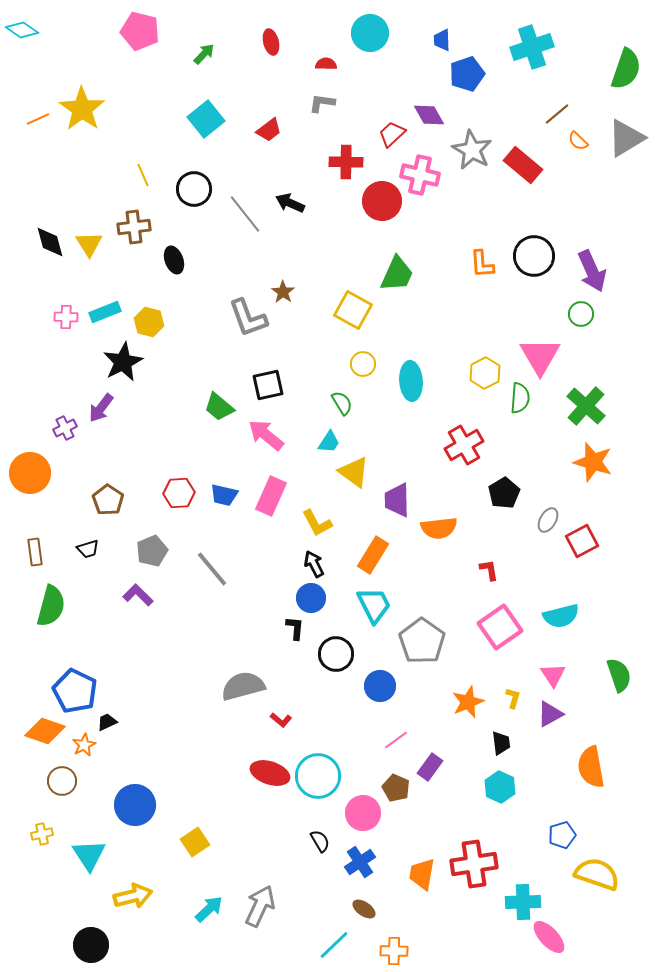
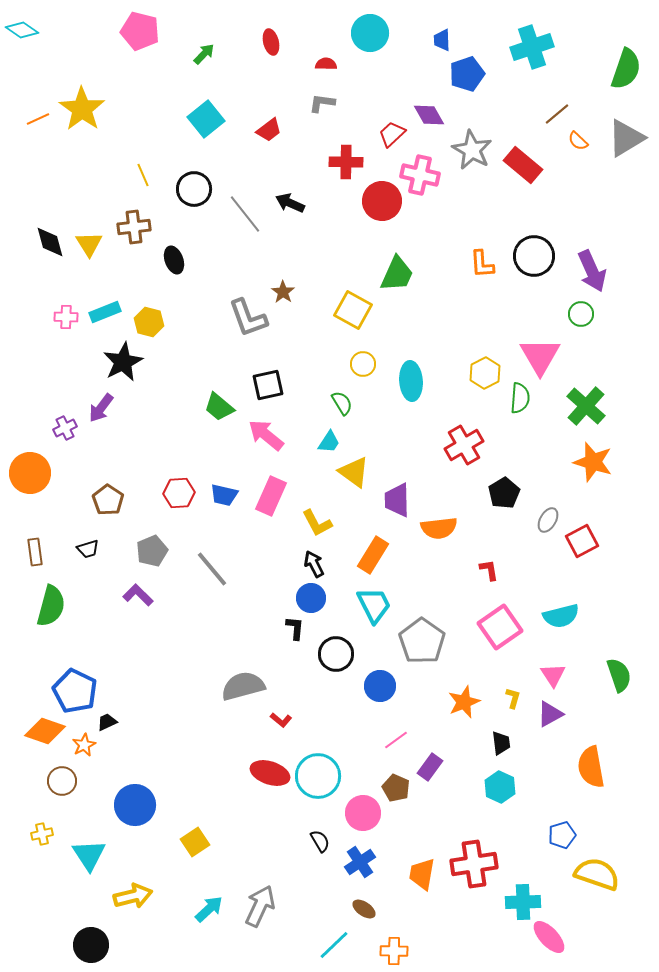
orange star at (468, 702): moved 4 px left
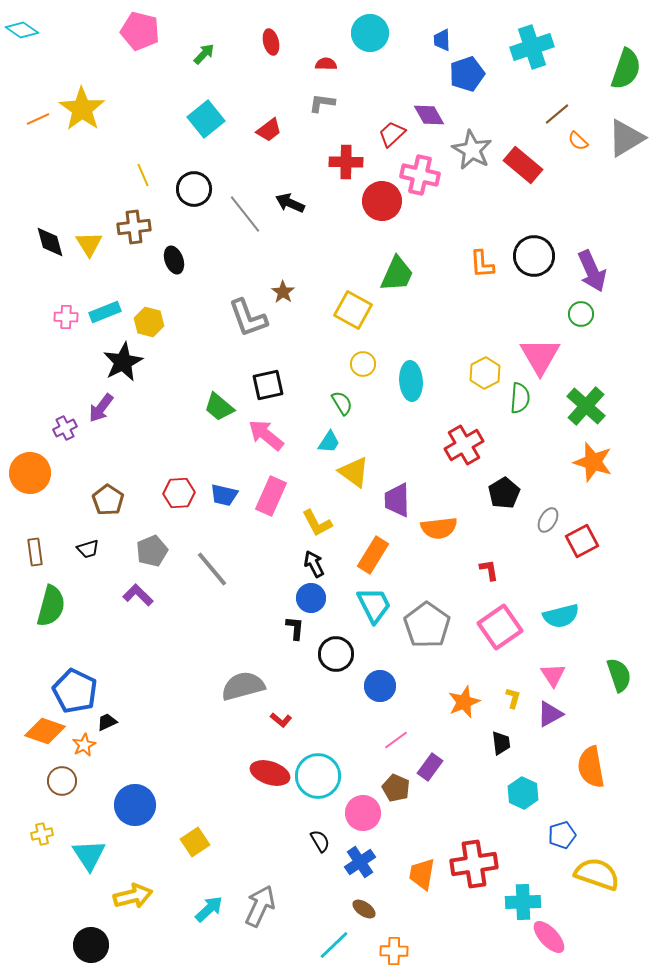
gray pentagon at (422, 641): moved 5 px right, 16 px up
cyan hexagon at (500, 787): moved 23 px right, 6 px down
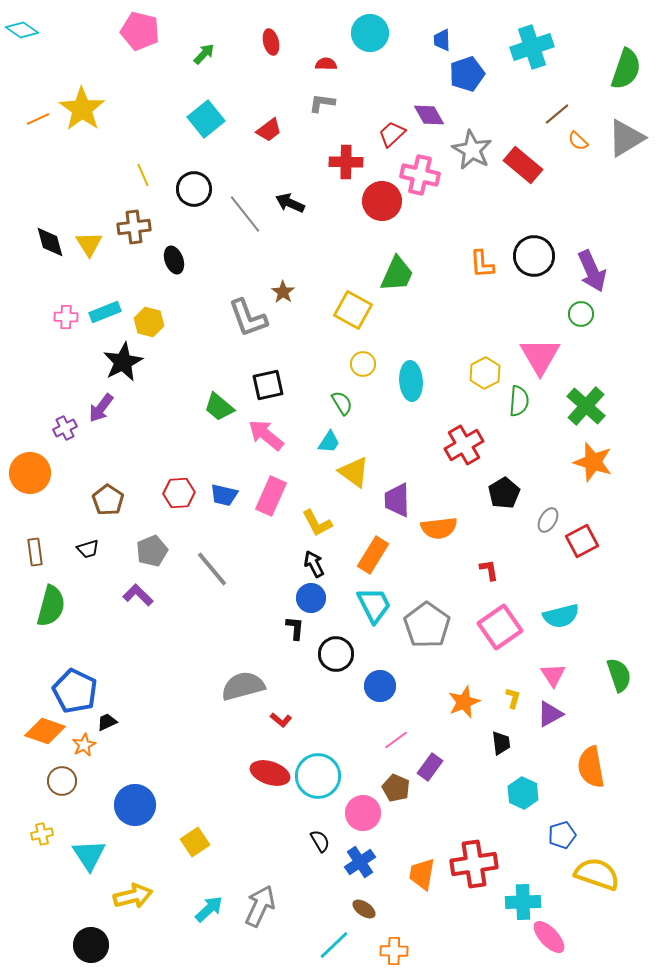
green semicircle at (520, 398): moved 1 px left, 3 px down
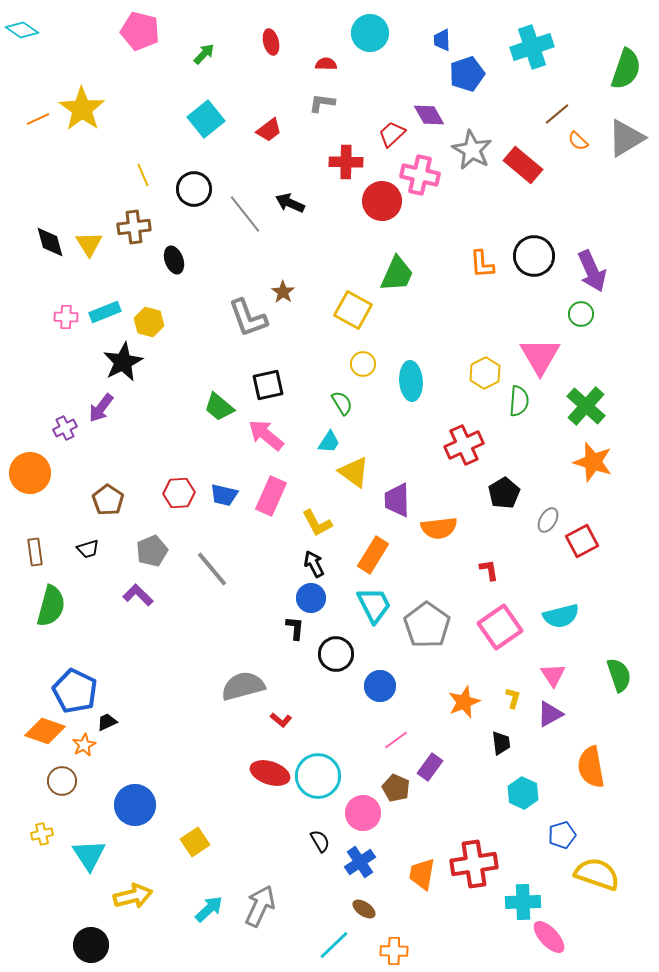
red cross at (464, 445): rotated 6 degrees clockwise
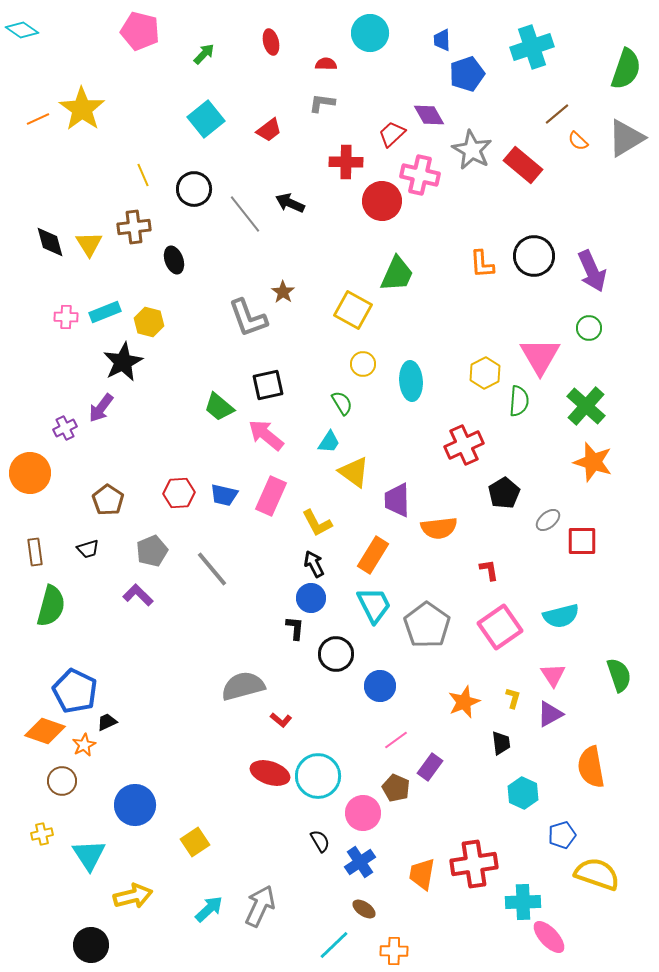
green circle at (581, 314): moved 8 px right, 14 px down
gray ellipse at (548, 520): rotated 20 degrees clockwise
red square at (582, 541): rotated 28 degrees clockwise
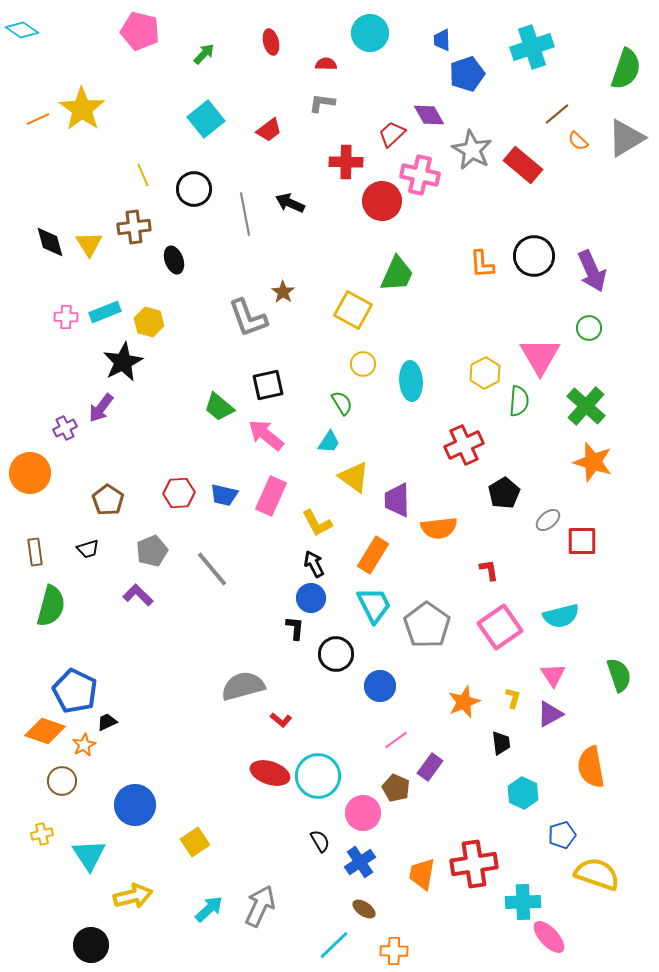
gray line at (245, 214): rotated 27 degrees clockwise
yellow triangle at (354, 472): moved 5 px down
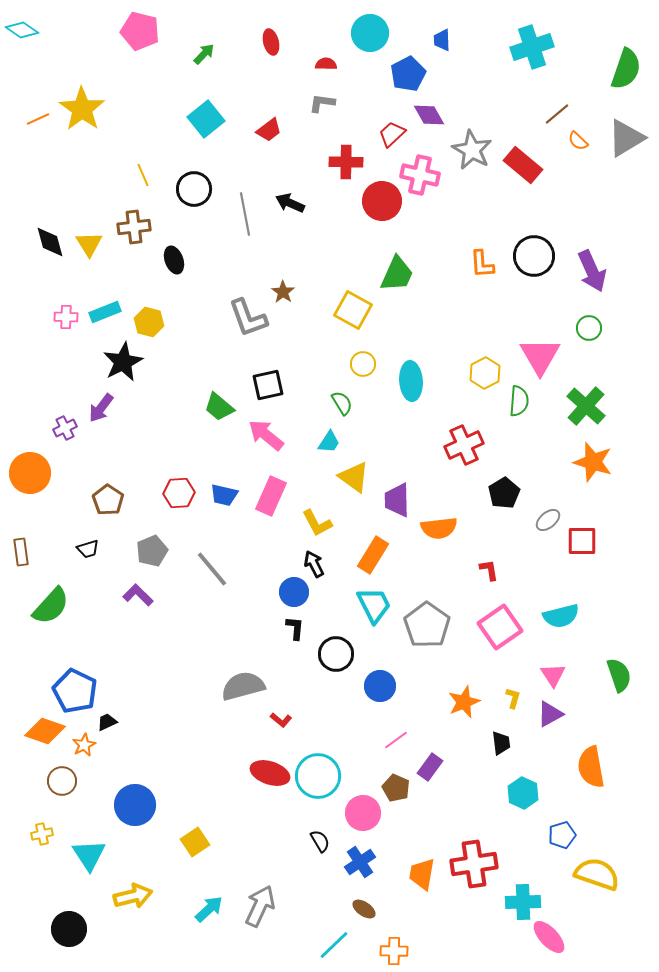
blue pentagon at (467, 74): moved 59 px left; rotated 8 degrees counterclockwise
brown rectangle at (35, 552): moved 14 px left
blue circle at (311, 598): moved 17 px left, 6 px up
green semicircle at (51, 606): rotated 27 degrees clockwise
black circle at (91, 945): moved 22 px left, 16 px up
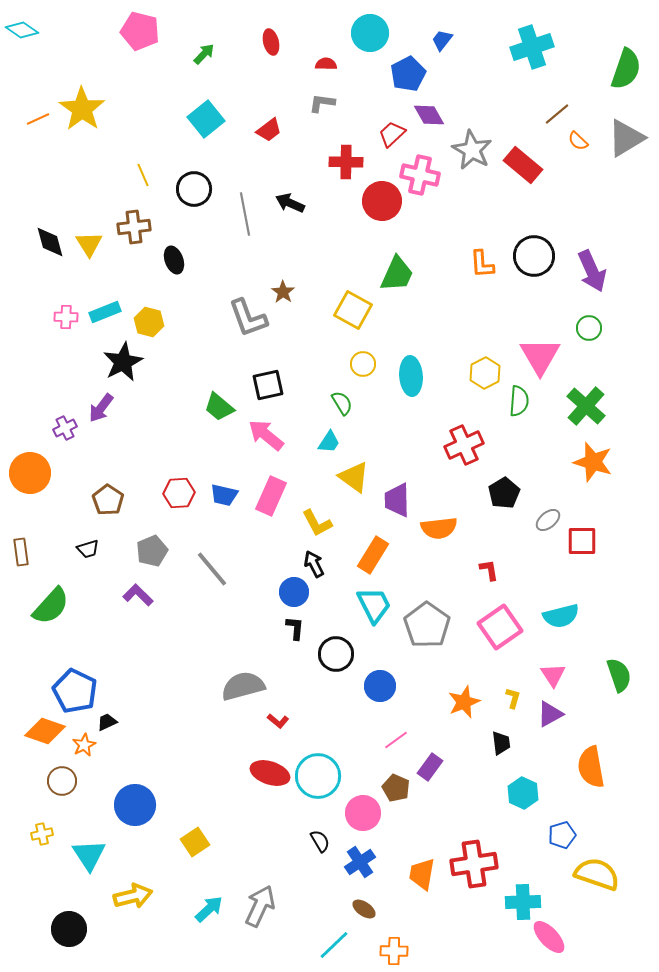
blue trapezoid at (442, 40): rotated 40 degrees clockwise
cyan ellipse at (411, 381): moved 5 px up
red L-shape at (281, 720): moved 3 px left, 1 px down
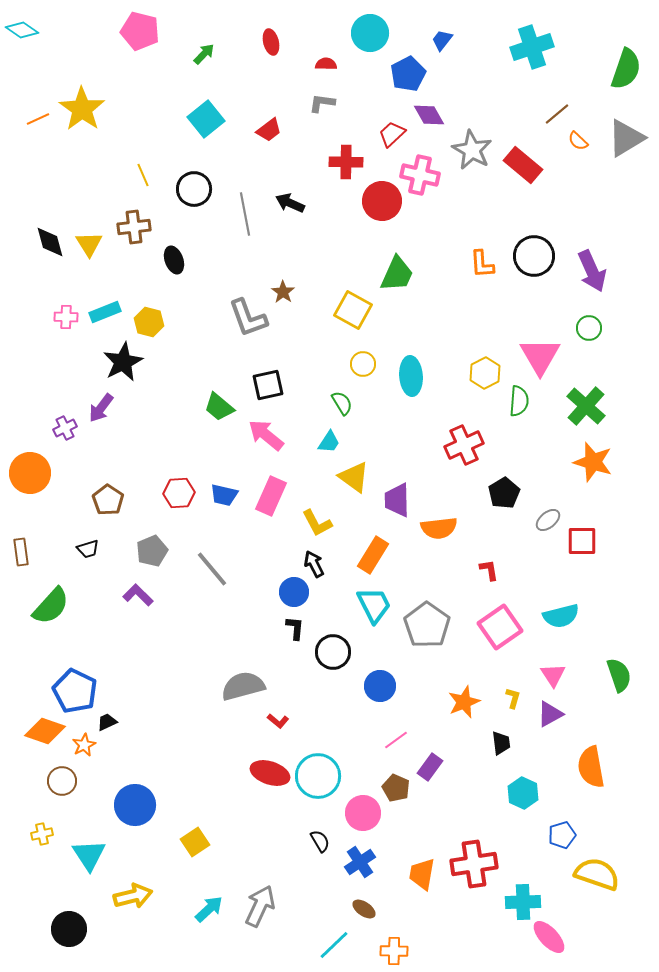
black circle at (336, 654): moved 3 px left, 2 px up
